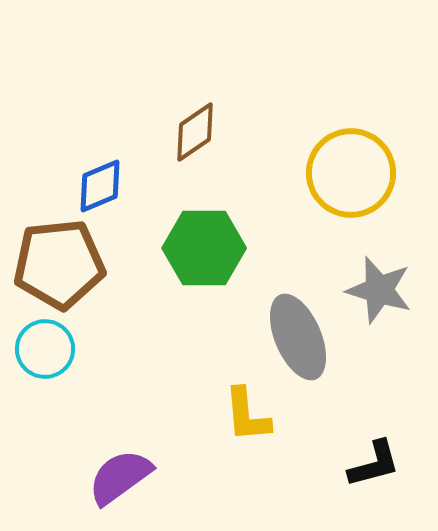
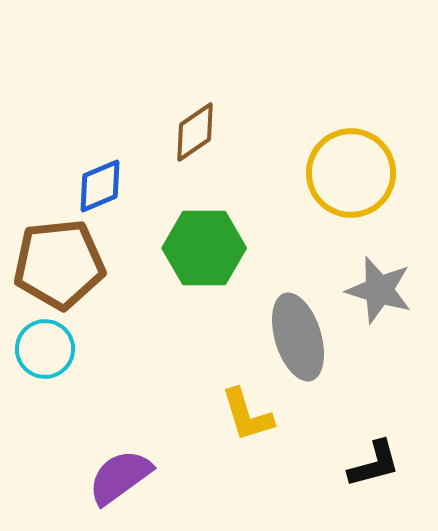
gray ellipse: rotated 6 degrees clockwise
yellow L-shape: rotated 12 degrees counterclockwise
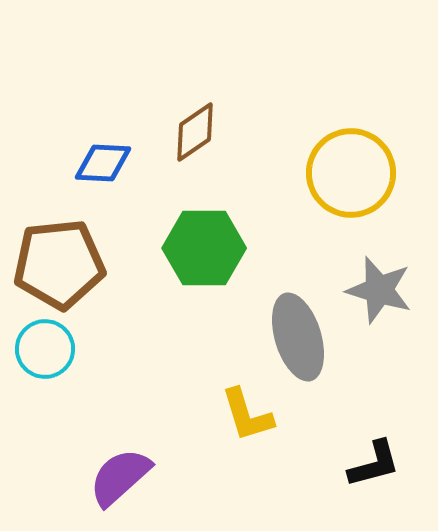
blue diamond: moved 3 px right, 23 px up; rotated 26 degrees clockwise
purple semicircle: rotated 6 degrees counterclockwise
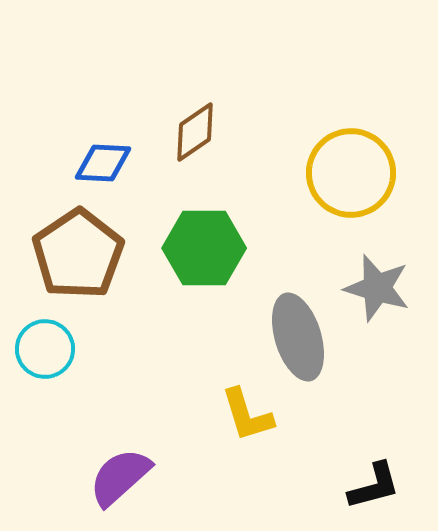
brown pentagon: moved 19 px right, 10 px up; rotated 28 degrees counterclockwise
gray star: moved 2 px left, 2 px up
black L-shape: moved 22 px down
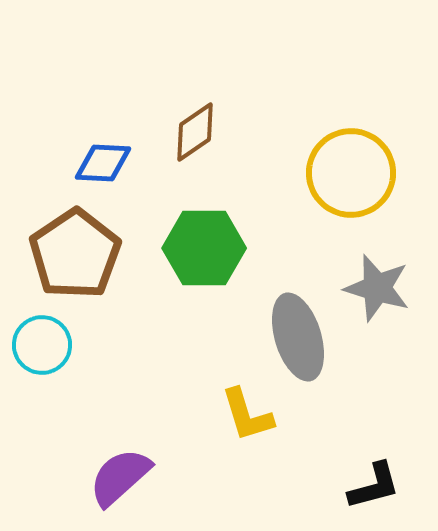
brown pentagon: moved 3 px left
cyan circle: moved 3 px left, 4 px up
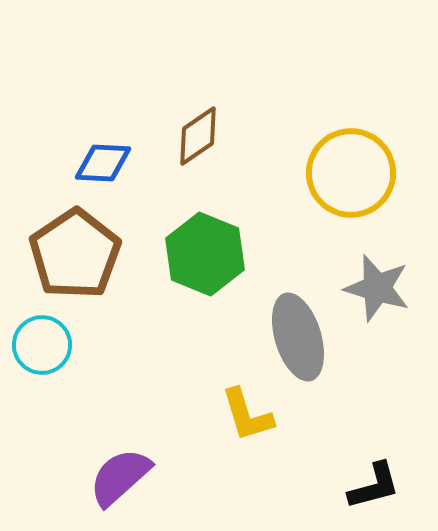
brown diamond: moved 3 px right, 4 px down
green hexagon: moved 1 px right, 6 px down; rotated 22 degrees clockwise
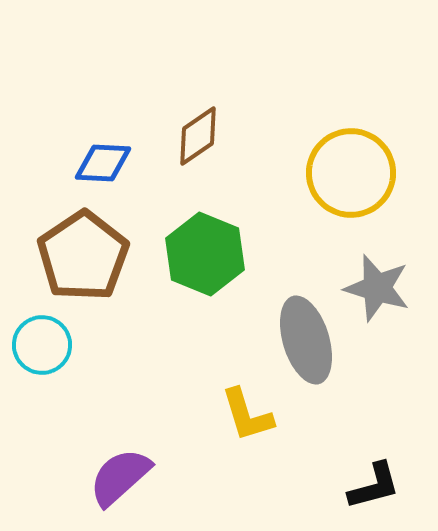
brown pentagon: moved 8 px right, 2 px down
gray ellipse: moved 8 px right, 3 px down
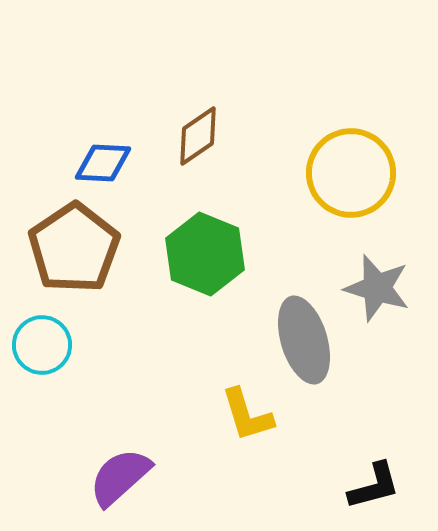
brown pentagon: moved 9 px left, 8 px up
gray ellipse: moved 2 px left
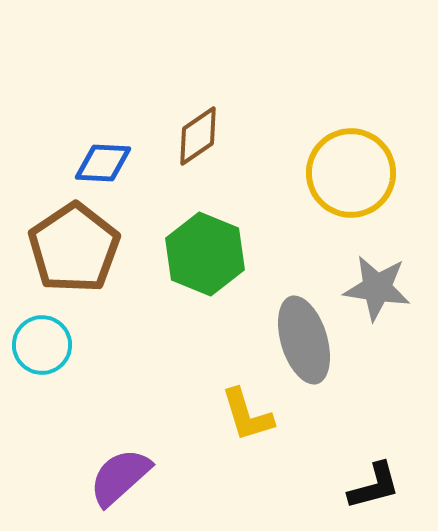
gray star: rotated 8 degrees counterclockwise
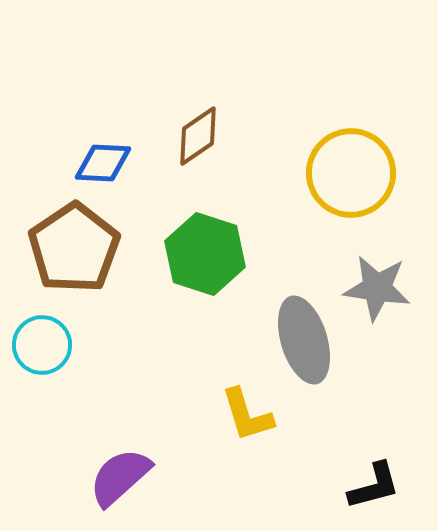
green hexagon: rotated 4 degrees counterclockwise
